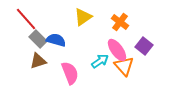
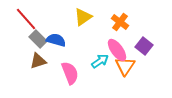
orange triangle: moved 1 px right; rotated 15 degrees clockwise
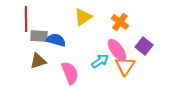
red line: rotated 40 degrees clockwise
gray rectangle: moved 1 px right, 3 px up; rotated 42 degrees counterclockwise
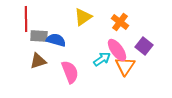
cyan arrow: moved 2 px right, 2 px up
pink semicircle: moved 1 px up
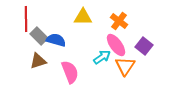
yellow triangle: rotated 36 degrees clockwise
orange cross: moved 1 px left, 1 px up
gray rectangle: rotated 42 degrees clockwise
pink ellipse: moved 1 px left, 5 px up
cyan arrow: moved 2 px up
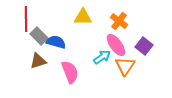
blue semicircle: moved 2 px down
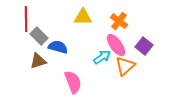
blue semicircle: moved 2 px right, 5 px down
orange triangle: rotated 15 degrees clockwise
pink semicircle: moved 3 px right, 10 px down
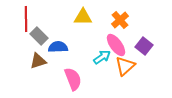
orange cross: moved 1 px right, 1 px up; rotated 12 degrees clockwise
blue semicircle: rotated 18 degrees counterclockwise
pink semicircle: moved 3 px up
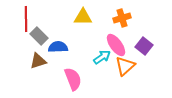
orange cross: moved 2 px right, 2 px up; rotated 24 degrees clockwise
